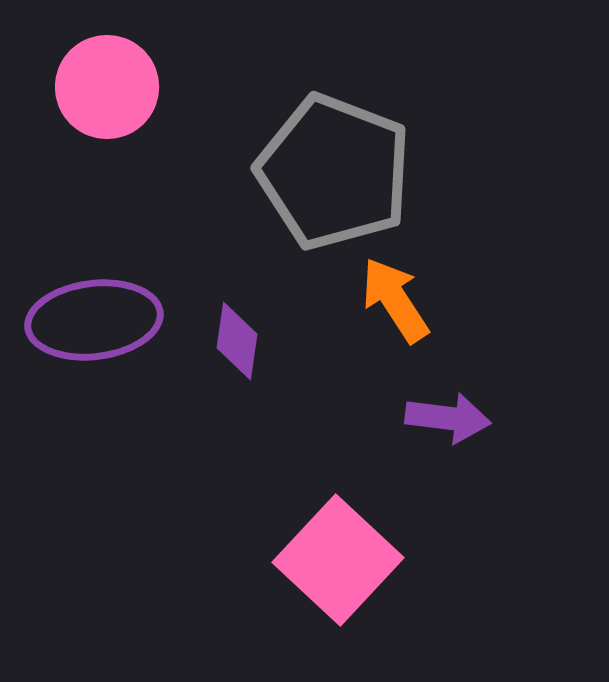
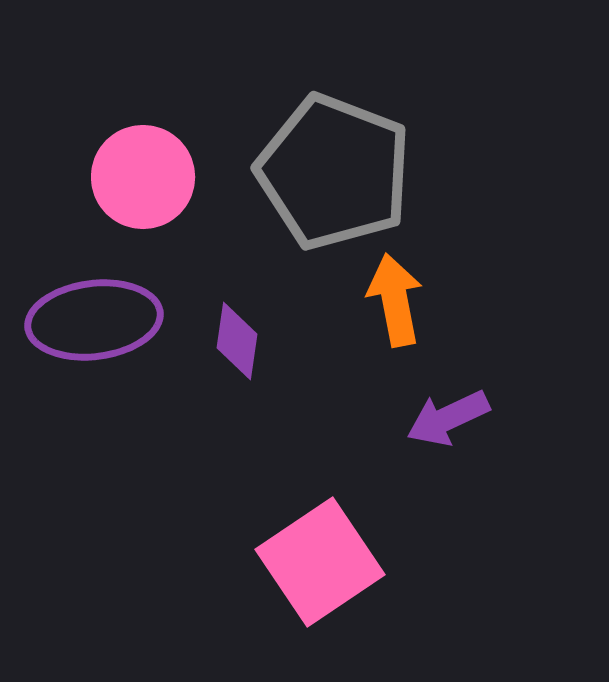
pink circle: moved 36 px right, 90 px down
orange arrow: rotated 22 degrees clockwise
purple arrow: rotated 148 degrees clockwise
pink square: moved 18 px left, 2 px down; rotated 13 degrees clockwise
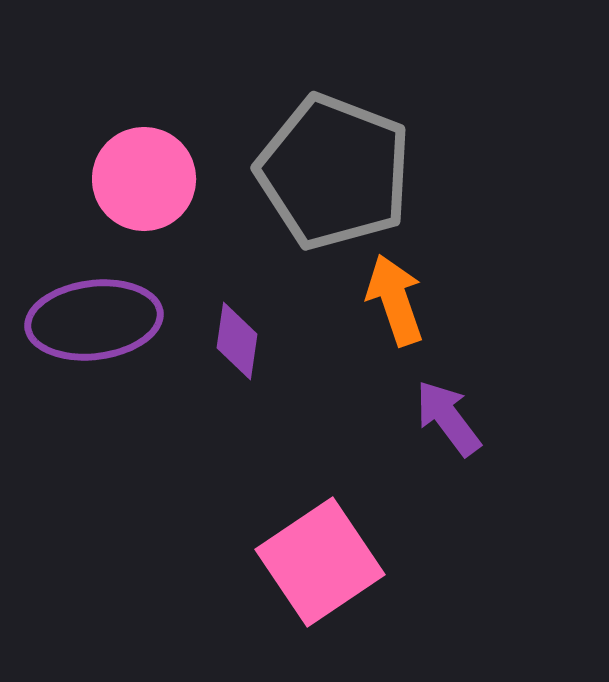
pink circle: moved 1 px right, 2 px down
orange arrow: rotated 8 degrees counterclockwise
purple arrow: rotated 78 degrees clockwise
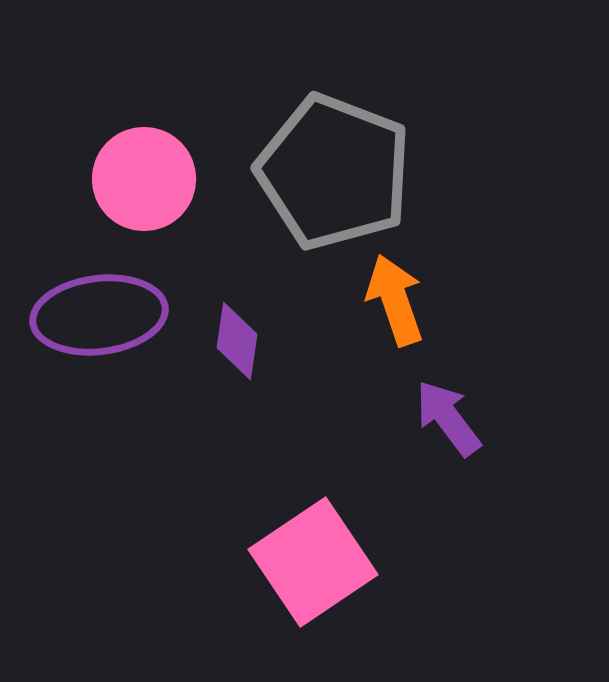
purple ellipse: moved 5 px right, 5 px up
pink square: moved 7 px left
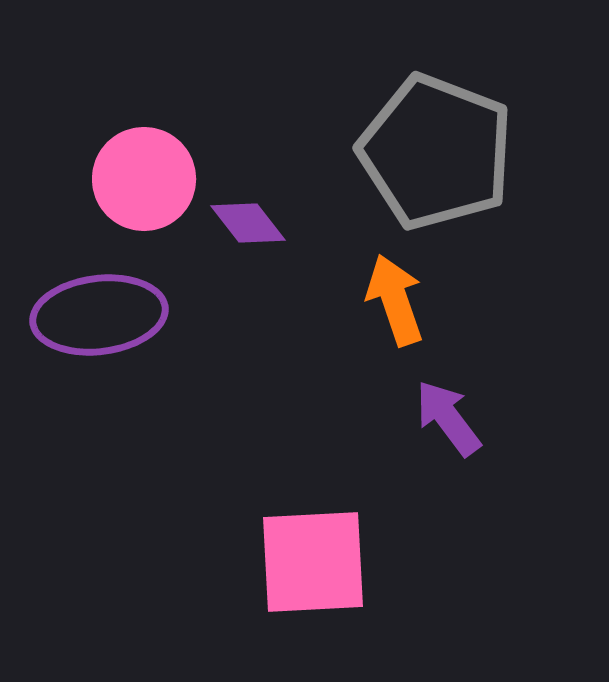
gray pentagon: moved 102 px right, 20 px up
purple diamond: moved 11 px right, 118 px up; rotated 46 degrees counterclockwise
pink square: rotated 31 degrees clockwise
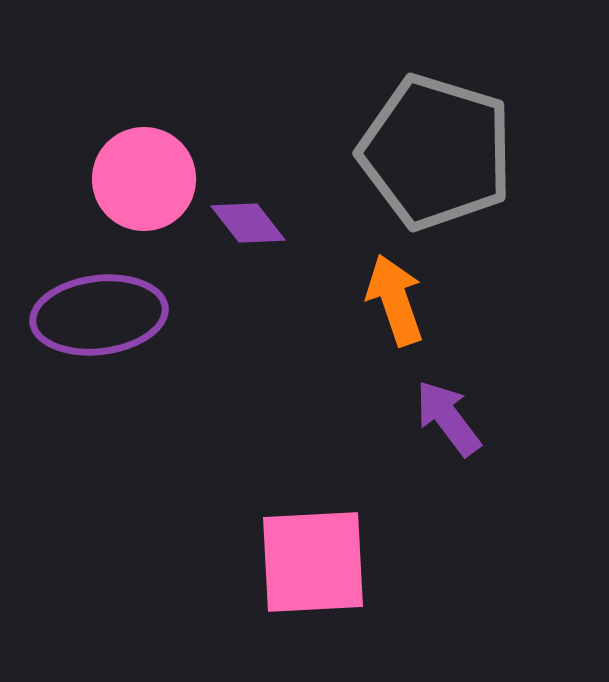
gray pentagon: rotated 4 degrees counterclockwise
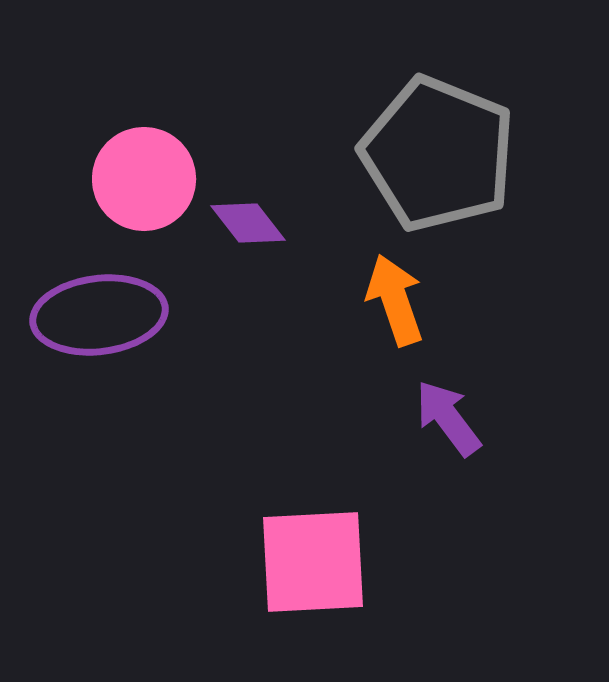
gray pentagon: moved 2 px right, 2 px down; rotated 5 degrees clockwise
